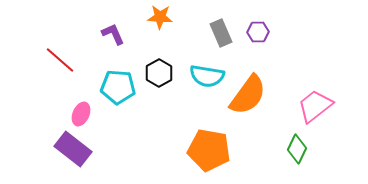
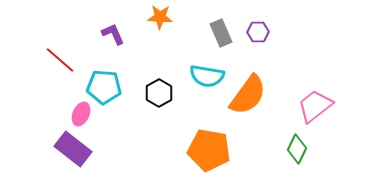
black hexagon: moved 20 px down
cyan pentagon: moved 14 px left
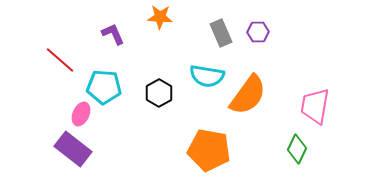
pink trapezoid: rotated 42 degrees counterclockwise
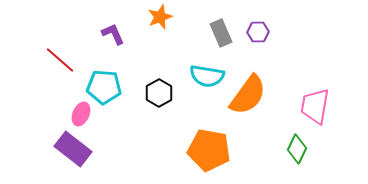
orange star: rotated 25 degrees counterclockwise
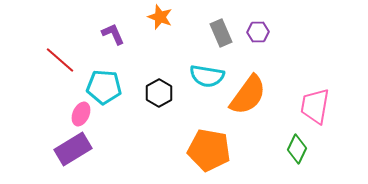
orange star: rotated 30 degrees counterclockwise
purple rectangle: rotated 69 degrees counterclockwise
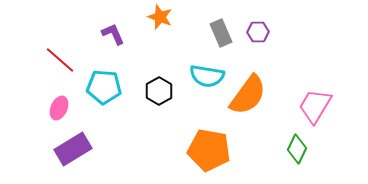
black hexagon: moved 2 px up
pink trapezoid: rotated 21 degrees clockwise
pink ellipse: moved 22 px left, 6 px up
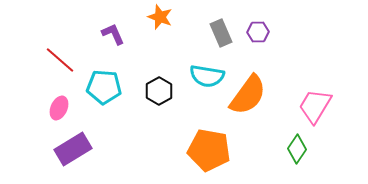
green diamond: rotated 8 degrees clockwise
